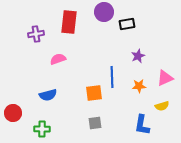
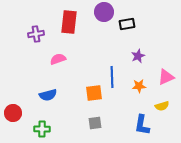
pink triangle: moved 1 px right, 1 px up
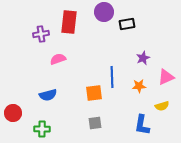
purple cross: moved 5 px right
purple star: moved 5 px right, 2 px down
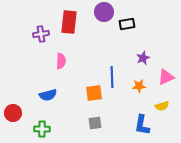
pink semicircle: moved 3 px right, 2 px down; rotated 112 degrees clockwise
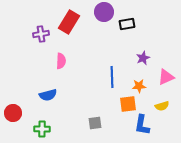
red rectangle: rotated 25 degrees clockwise
orange square: moved 34 px right, 11 px down
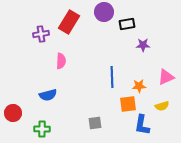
purple star: moved 13 px up; rotated 24 degrees clockwise
